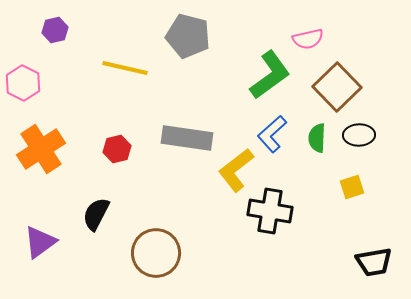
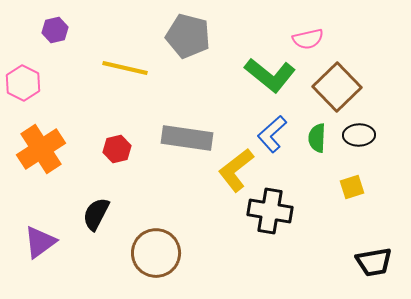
green L-shape: rotated 75 degrees clockwise
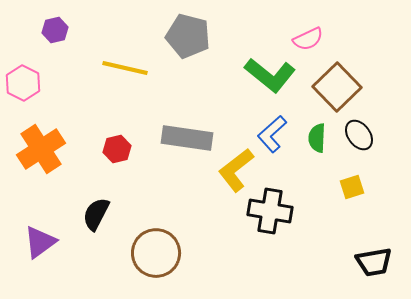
pink semicircle: rotated 12 degrees counterclockwise
black ellipse: rotated 56 degrees clockwise
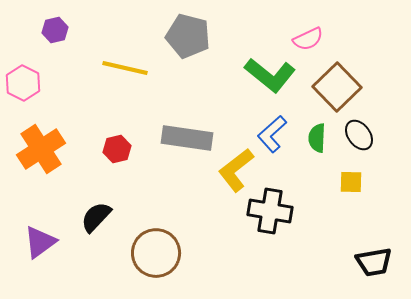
yellow square: moved 1 px left, 5 px up; rotated 20 degrees clockwise
black semicircle: moved 3 px down; rotated 16 degrees clockwise
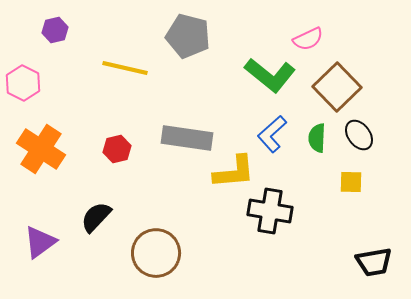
orange cross: rotated 24 degrees counterclockwise
yellow L-shape: moved 2 px left, 2 px down; rotated 147 degrees counterclockwise
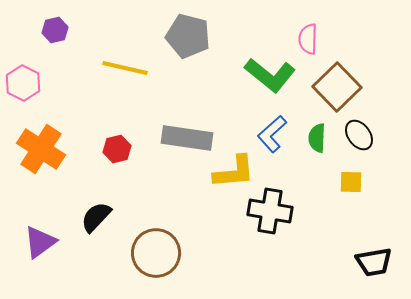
pink semicircle: rotated 116 degrees clockwise
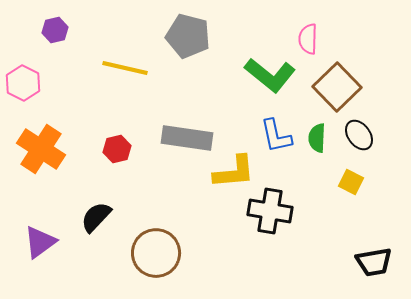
blue L-shape: moved 4 px right, 2 px down; rotated 60 degrees counterclockwise
yellow square: rotated 25 degrees clockwise
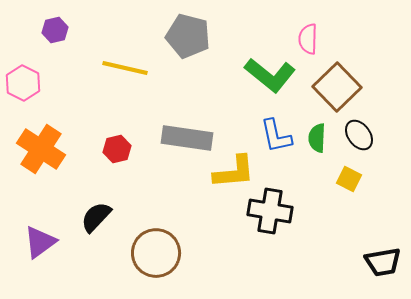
yellow square: moved 2 px left, 3 px up
black trapezoid: moved 9 px right
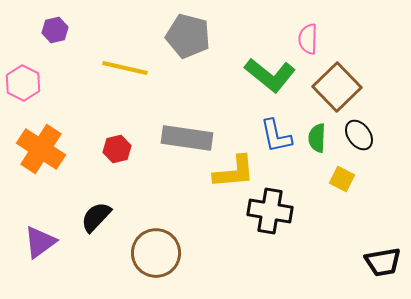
yellow square: moved 7 px left
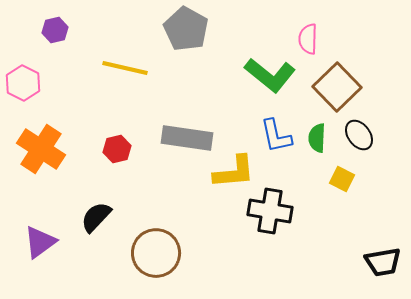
gray pentagon: moved 2 px left, 7 px up; rotated 15 degrees clockwise
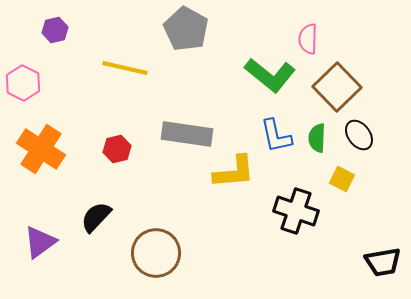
gray rectangle: moved 4 px up
black cross: moved 26 px right; rotated 9 degrees clockwise
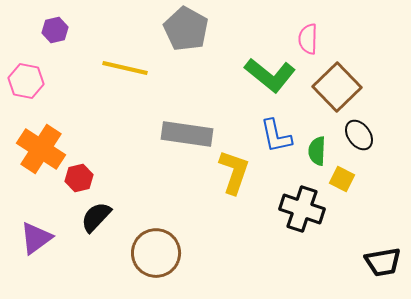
pink hexagon: moved 3 px right, 2 px up; rotated 16 degrees counterclockwise
green semicircle: moved 13 px down
red hexagon: moved 38 px left, 29 px down
yellow L-shape: rotated 66 degrees counterclockwise
black cross: moved 6 px right, 2 px up
purple triangle: moved 4 px left, 4 px up
